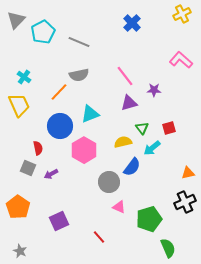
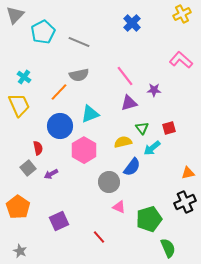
gray triangle: moved 1 px left, 5 px up
gray square: rotated 28 degrees clockwise
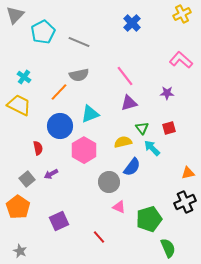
purple star: moved 13 px right, 3 px down
yellow trapezoid: rotated 40 degrees counterclockwise
cyan arrow: rotated 84 degrees clockwise
gray square: moved 1 px left, 11 px down
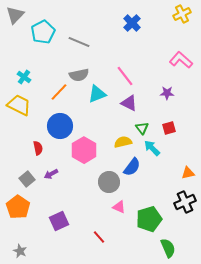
purple triangle: rotated 42 degrees clockwise
cyan triangle: moved 7 px right, 20 px up
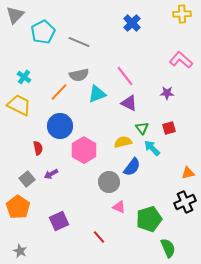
yellow cross: rotated 24 degrees clockwise
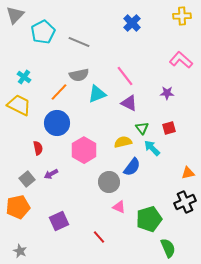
yellow cross: moved 2 px down
blue circle: moved 3 px left, 3 px up
orange pentagon: rotated 25 degrees clockwise
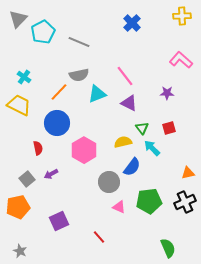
gray triangle: moved 3 px right, 4 px down
green pentagon: moved 18 px up; rotated 10 degrees clockwise
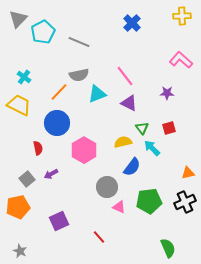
gray circle: moved 2 px left, 5 px down
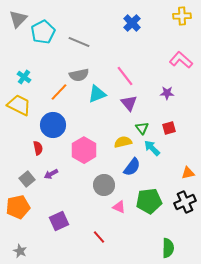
purple triangle: rotated 24 degrees clockwise
blue circle: moved 4 px left, 2 px down
gray circle: moved 3 px left, 2 px up
green semicircle: rotated 24 degrees clockwise
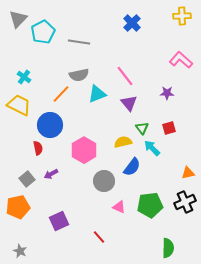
gray line: rotated 15 degrees counterclockwise
orange line: moved 2 px right, 2 px down
blue circle: moved 3 px left
gray circle: moved 4 px up
green pentagon: moved 1 px right, 4 px down
